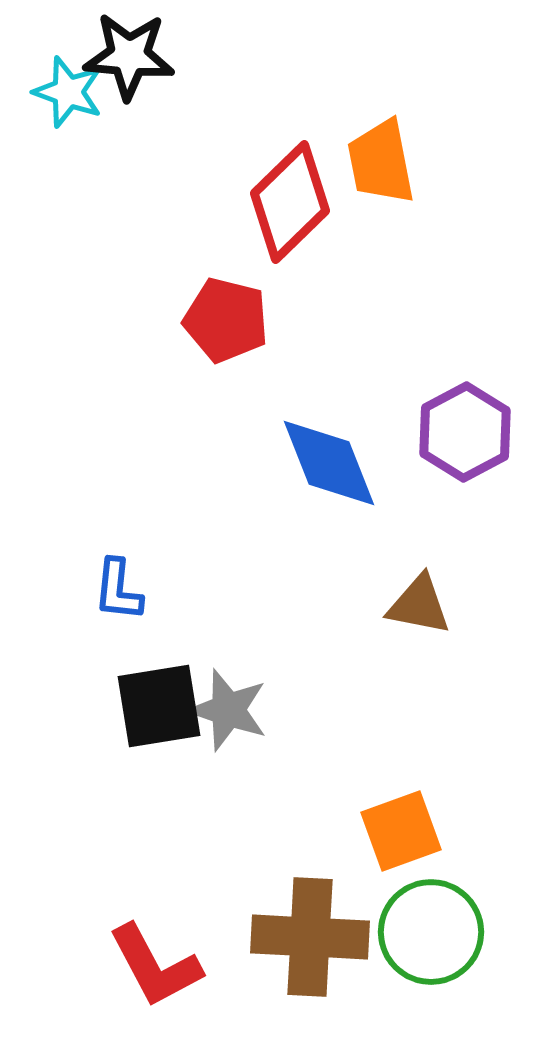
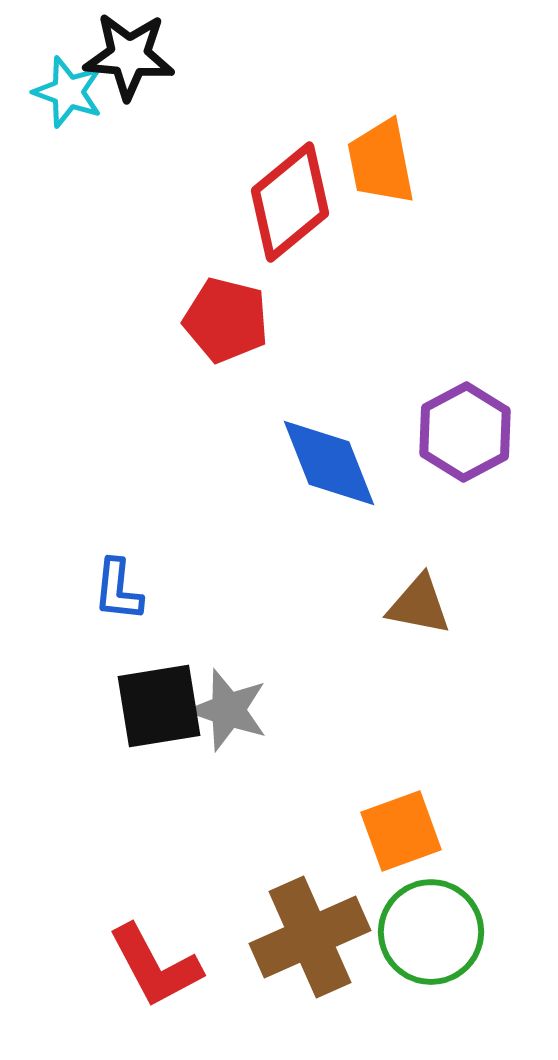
red diamond: rotated 5 degrees clockwise
brown cross: rotated 27 degrees counterclockwise
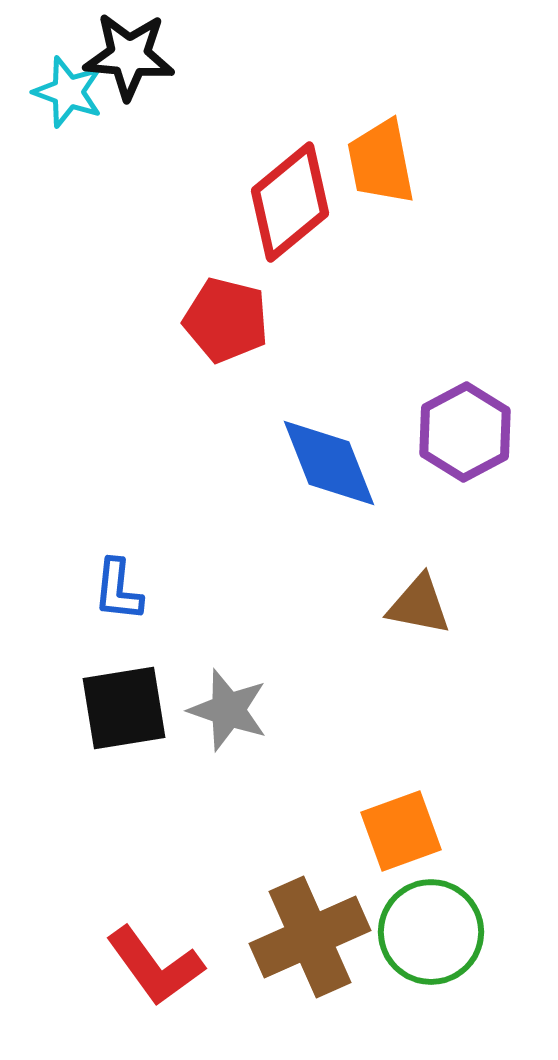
black square: moved 35 px left, 2 px down
red L-shape: rotated 8 degrees counterclockwise
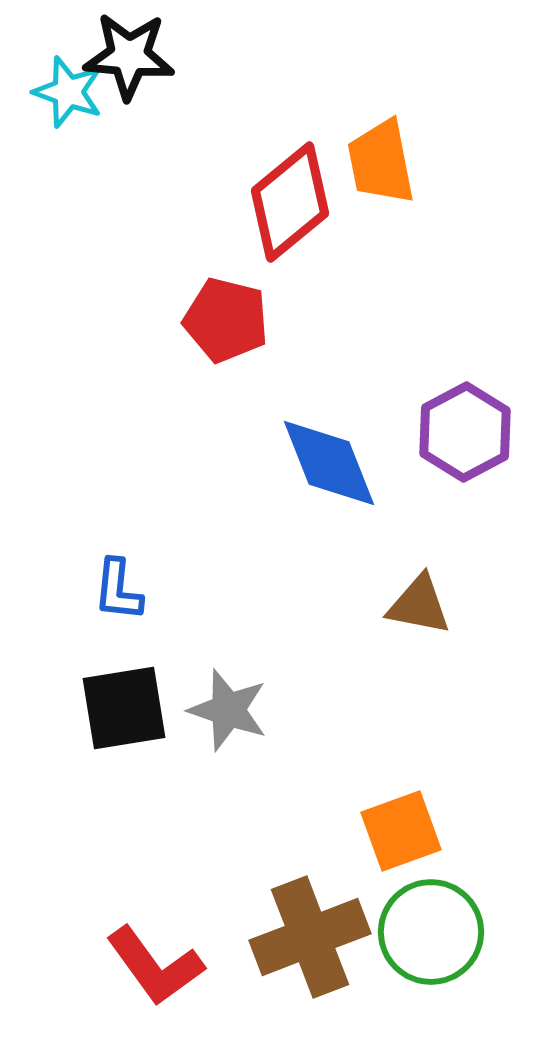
brown cross: rotated 3 degrees clockwise
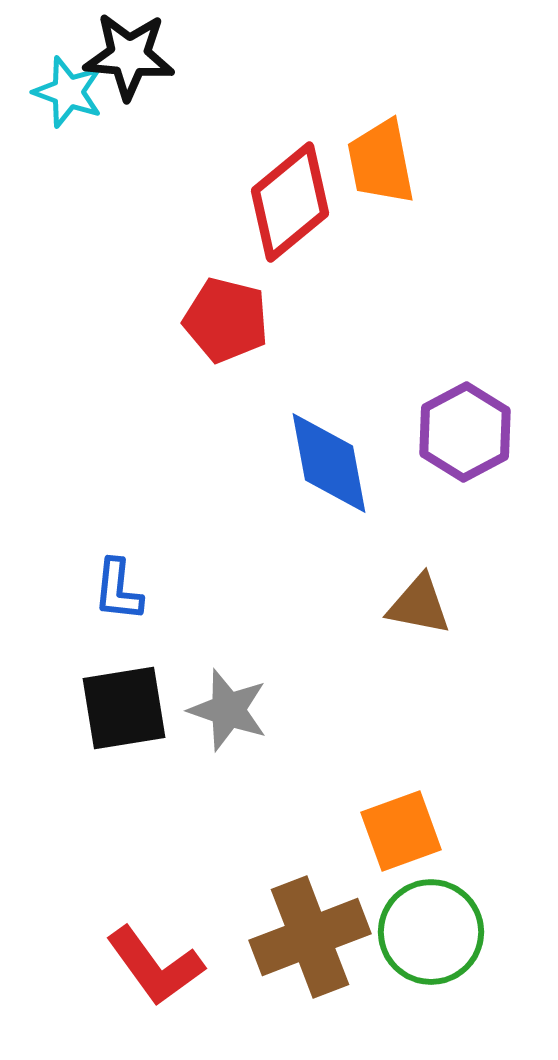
blue diamond: rotated 11 degrees clockwise
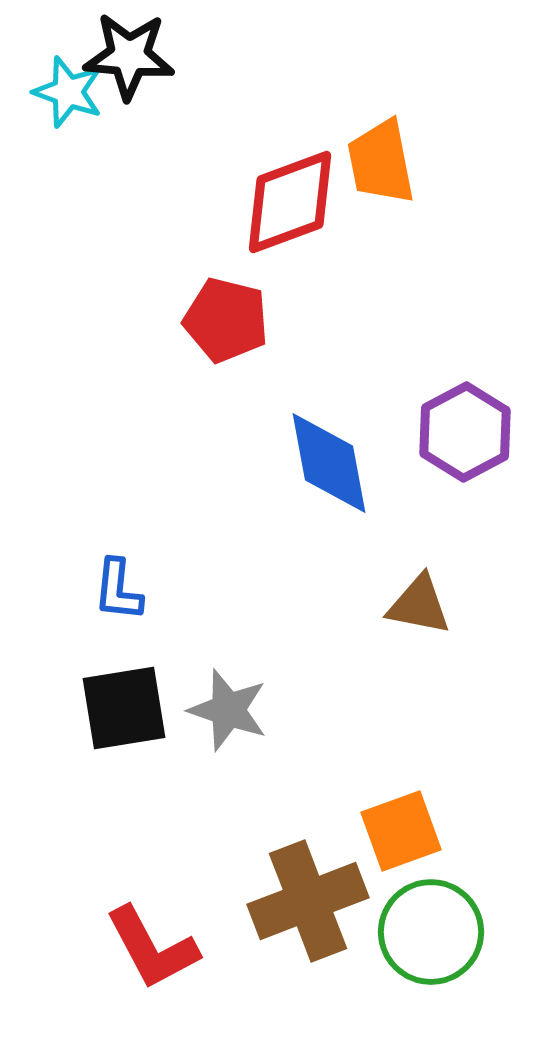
red diamond: rotated 19 degrees clockwise
brown cross: moved 2 px left, 36 px up
red L-shape: moved 3 px left, 18 px up; rotated 8 degrees clockwise
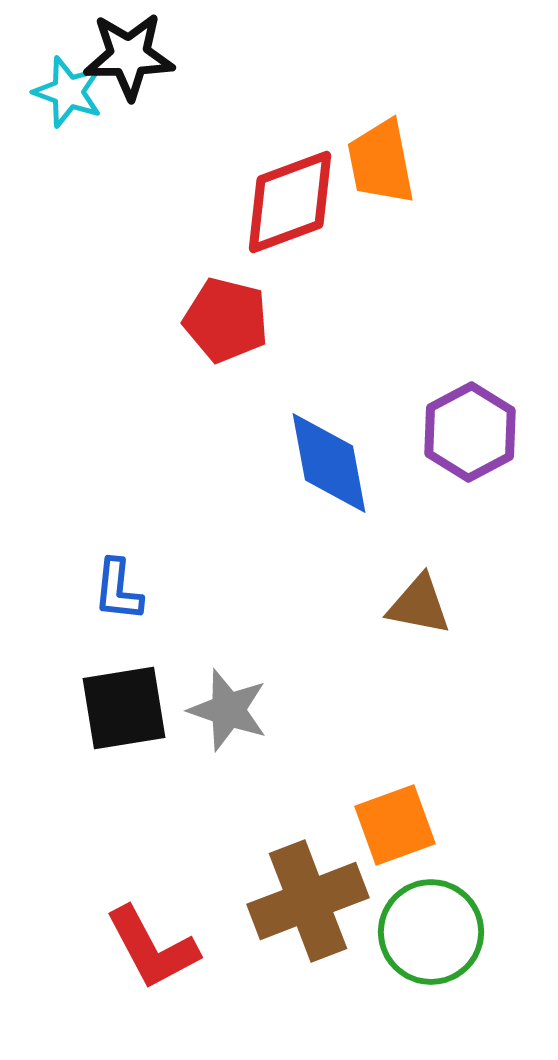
black star: rotated 6 degrees counterclockwise
purple hexagon: moved 5 px right
orange square: moved 6 px left, 6 px up
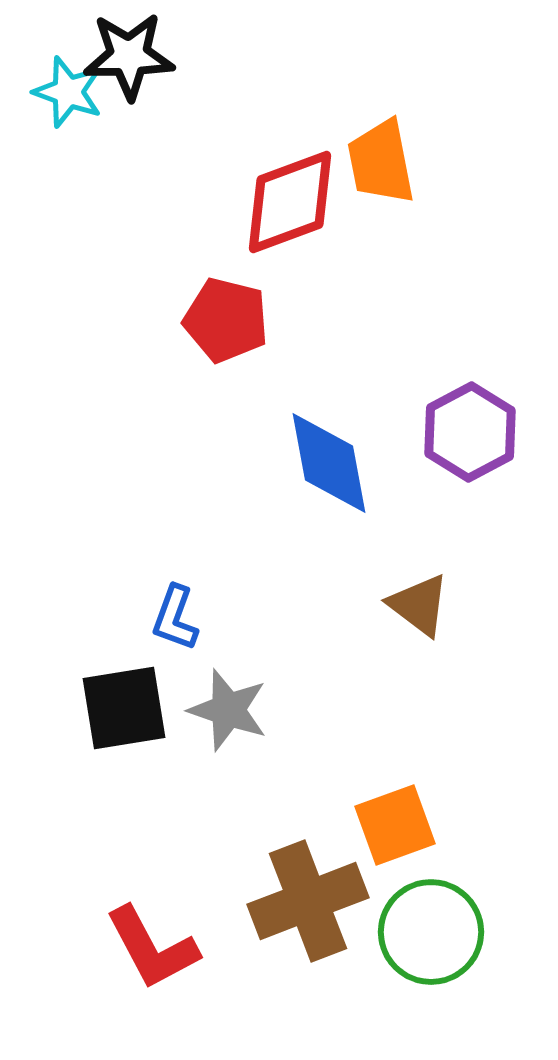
blue L-shape: moved 57 px right, 28 px down; rotated 14 degrees clockwise
brown triangle: rotated 26 degrees clockwise
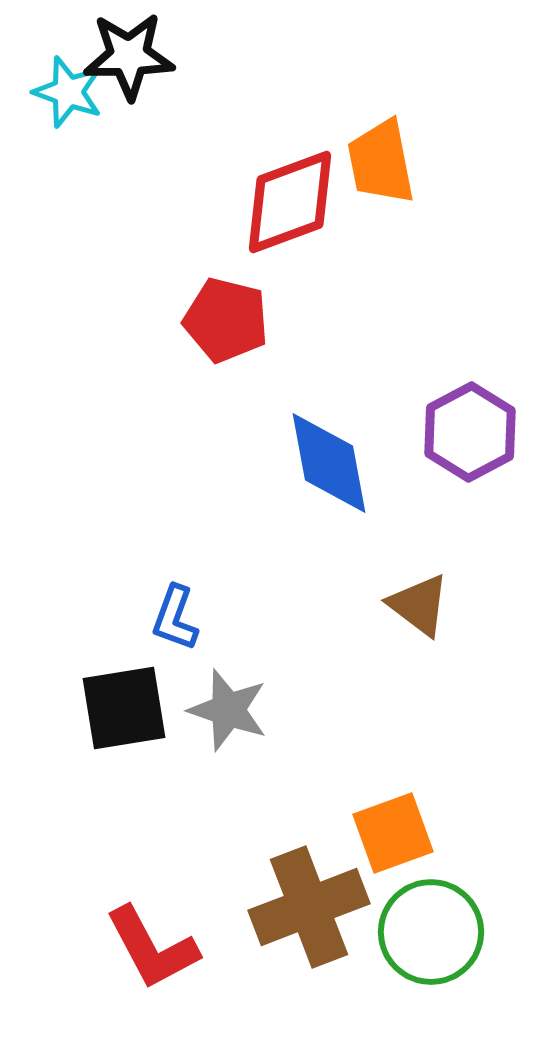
orange square: moved 2 px left, 8 px down
brown cross: moved 1 px right, 6 px down
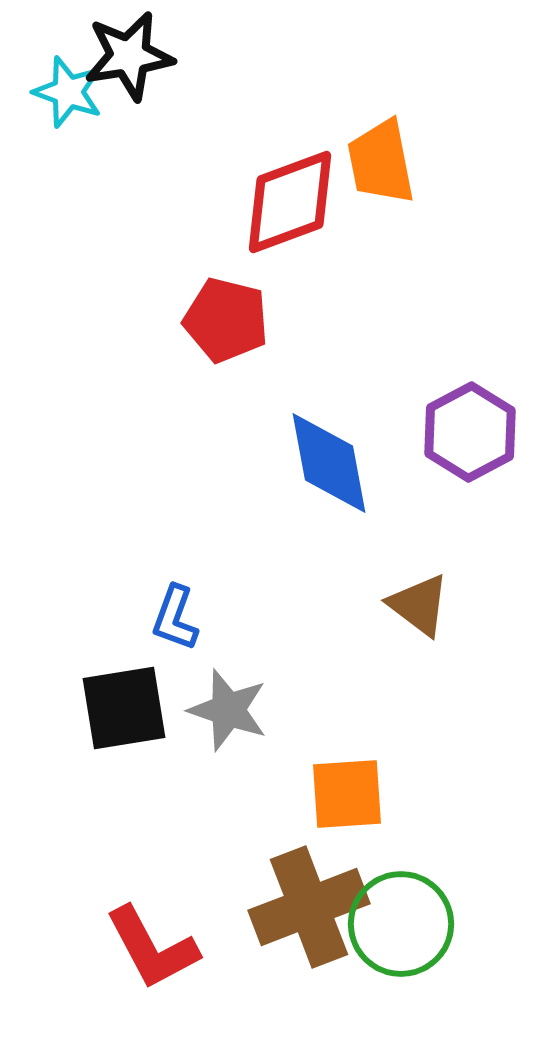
black star: rotated 8 degrees counterclockwise
orange square: moved 46 px left, 39 px up; rotated 16 degrees clockwise
green circle: moved 30 px left, 8 px up
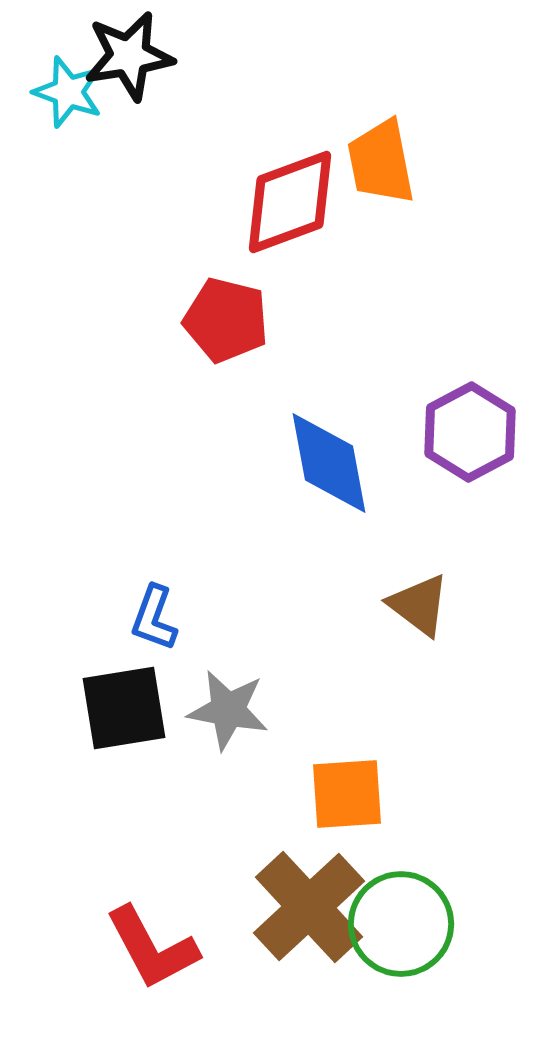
blue L-shape: moved 21 px left
gray star: rotated 8 degrees counterclockwise
brown cross: rotated 22 degrees counterclockwise
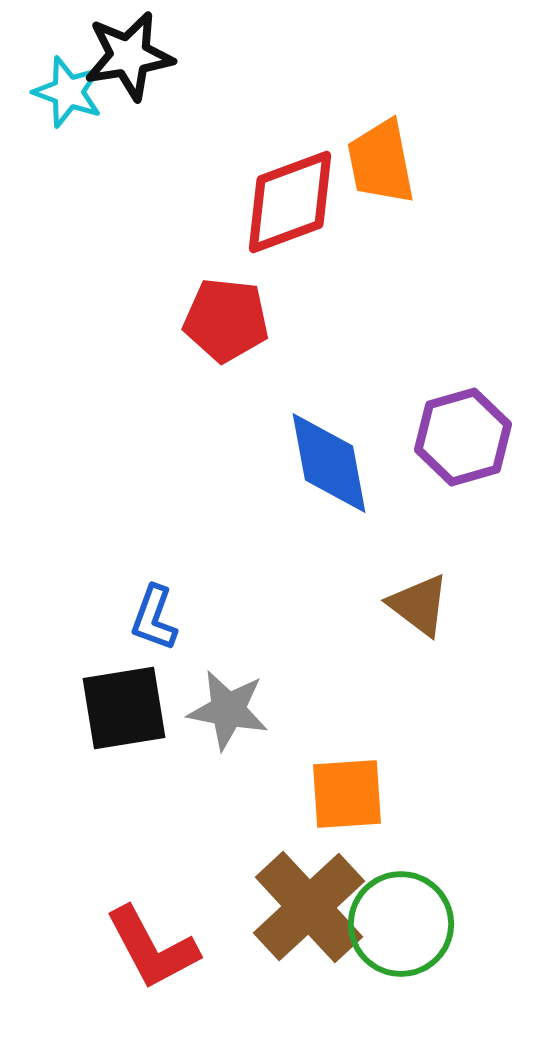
red pentagon: rotated 8 degrees counterclockwise
purple hexagon: moved 7 px left, 5 px down; rotated 12 degrees clockwise
